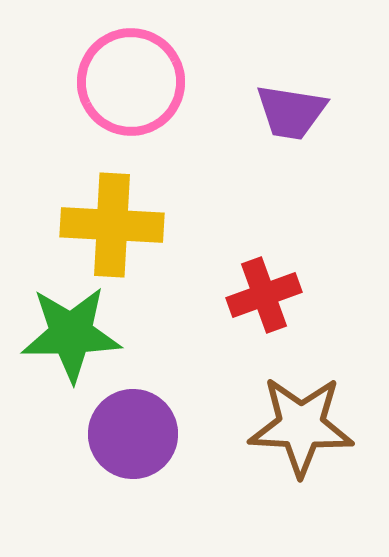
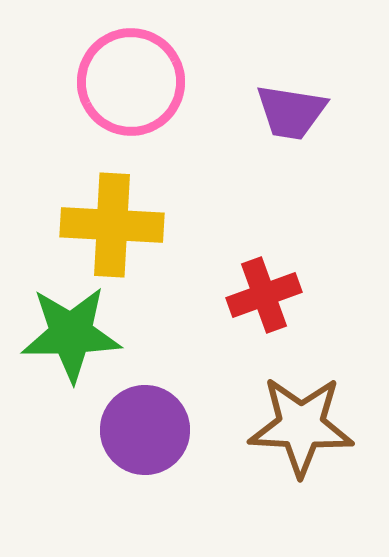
purple circle: moved 12 px right, 4 px up
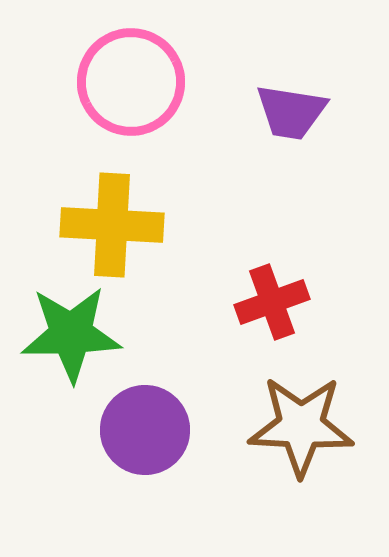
red cross: moved 8 px right, 7 px down
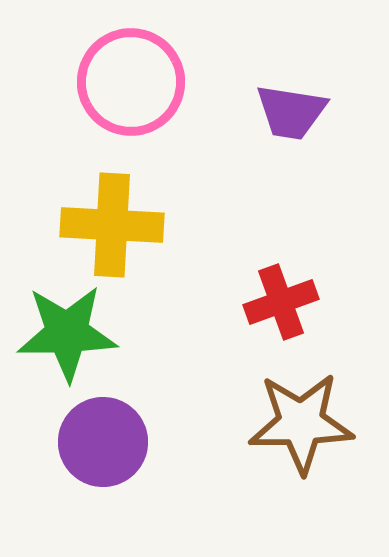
red cross: moved 9 px right
green star: moved 4 px left, 1 px up
brown star: moved 3 px up; rotated 4 degrees counterclockwise
purple circle: moved 42 px left, 12 px down
